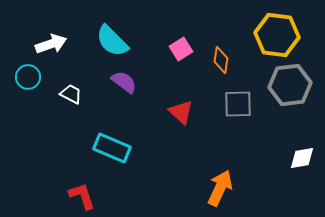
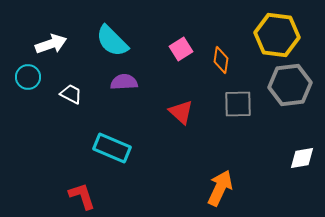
purple semicircle: rotated 40 degrees counterclockwise
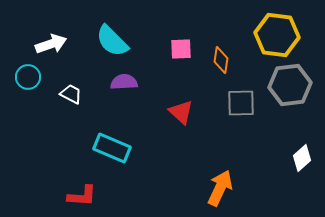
pink square: rotated 30 degrees clockwise
gray square: moved 3 px right, 1 px up
white diamond: rotated 32 degrees counterclockwise
red L-shape: rotated 112 degrees clockwise
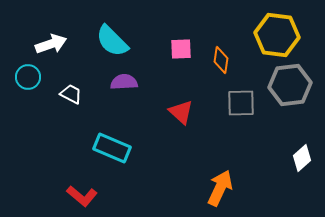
red L-shape: rotated 36 degrees clockwise
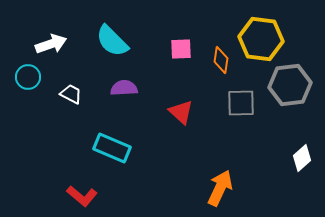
yellow hexagon: moved 16 px left, 4 px down
purple semicircle: moved 6 px down
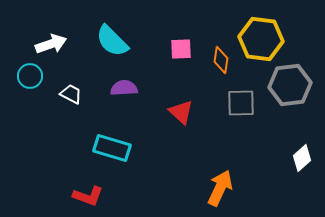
cyan circle: moved 2 px right, 1 px up
cyan rectangle: rotated 6 degrees counterclockwise
red L-shape: moved 6 px right; rotated 20 degrees counterclockwise
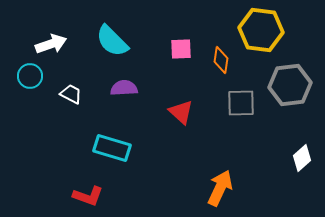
yellow hexagon: moved 9 px up
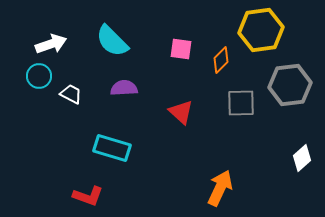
yellow hexagon: rotated 15 degrees counterclockwise
pink square: rotated 10 degrees clockwise
orange diamond: rotated 36 degrees clockwise
cyan circle: moved 9 px right
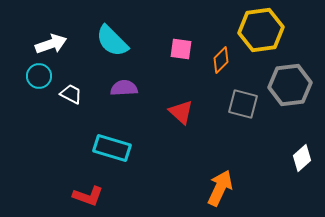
gray square: moved 2 px right, 1 px down; rotated 16 degrees clockwise
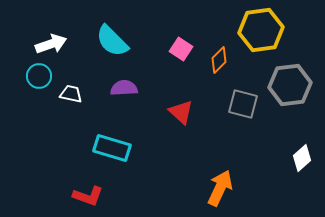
pink square: rotated 25 degrees clockwise
orange diamond: moved 2 px left
white trapezoid: rotated 15 degrees counterclockwise
